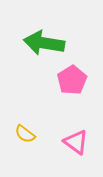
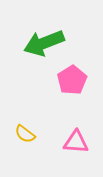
green arrow: rotated 30 degrees counterclockwise
pink triangle: rotated 32 degrees counterclockwise
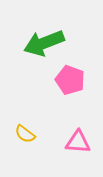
pink pentagon: moved 2 px left; rotated 20 degrees counterclockwise
pink triangle: moved 2 px right
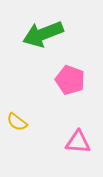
green arrow: moved 1 px left, 9 px up
yellow semicircle: moved 8 px left, 12 px up
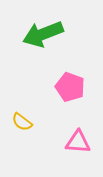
pink pentagon: moved 7 px down
yellow semicircle: moved 5 px right
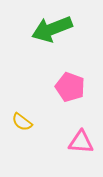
green arrow: moved 9 px right, 5 px up
pink triangle: moved 3 px right
